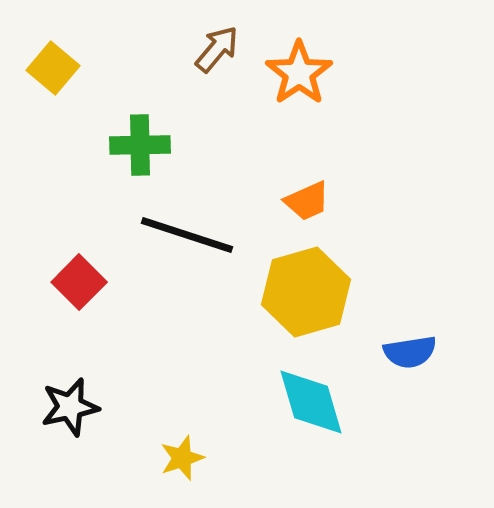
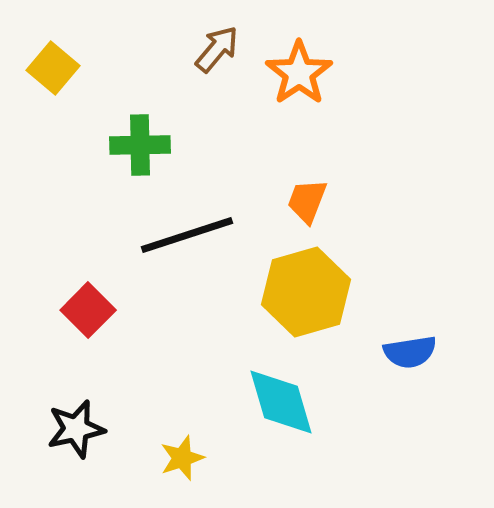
orange trapezoid: rotated 135 degrees clockwise
black line: rotated 36 degrees counterclockwise
red square: moved 9 px right, 28 px down
cyan diamond: moved 30 px left
black star: moved 6 px right, 22 px down
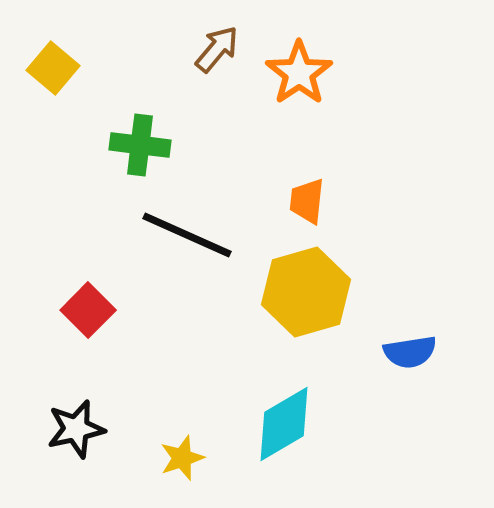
green cross: rotated 8 degrees clockwise
orange trapezoid: rotated 15 degrees counterclockwise
black line: rotated 42 degrees clockwise
cyan diamond: moved 3 px right, 22 px down; rotated 76 degrees clockwise
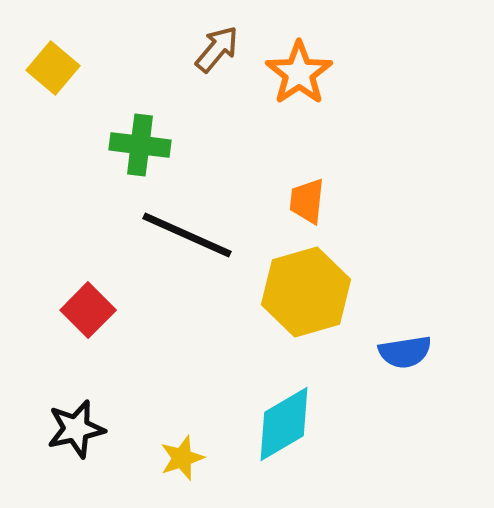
blue semicircle: moved 5 px left
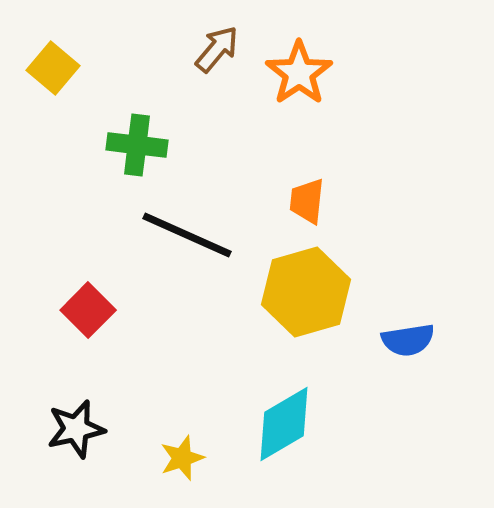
green cross: moved 3 px left
blue semicircle: moved 3 px right, 12 px up
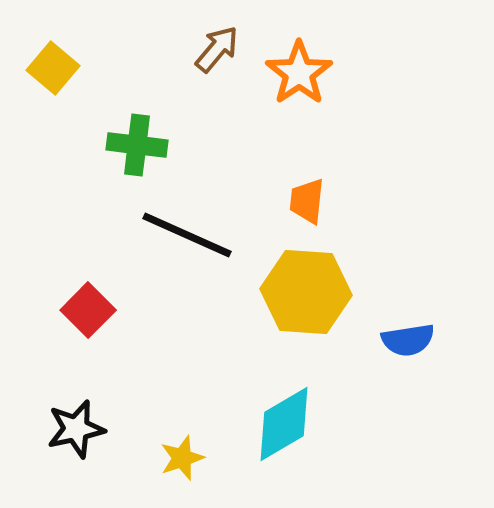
yellow hexagon: rotated 20 degrees clockwise
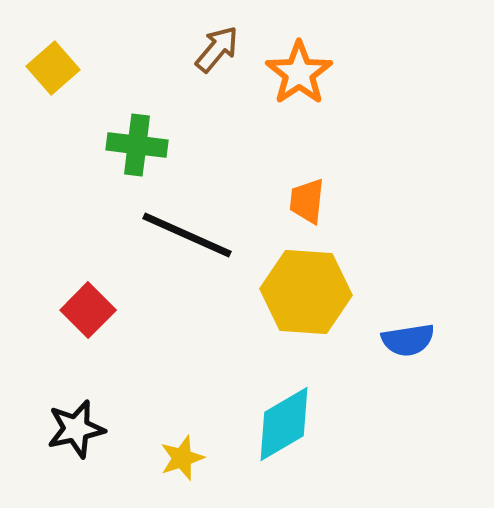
yellow square: rotated 9 degrees clockwise
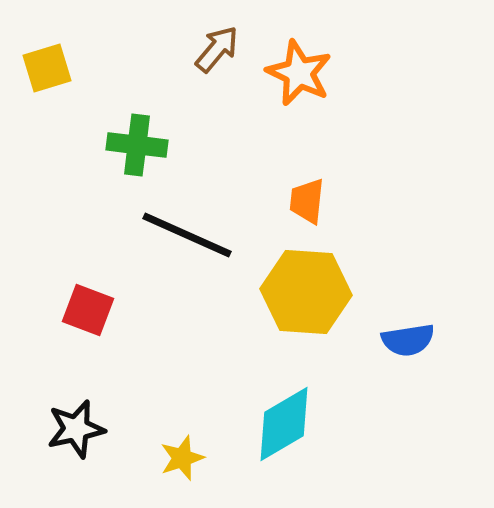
yellow square: moved 6 px left; rotated 24 degrees clockwise
orange star: rotated 12 degrees counterclockwise
red square: rotated 24 degrees counterclockwise
